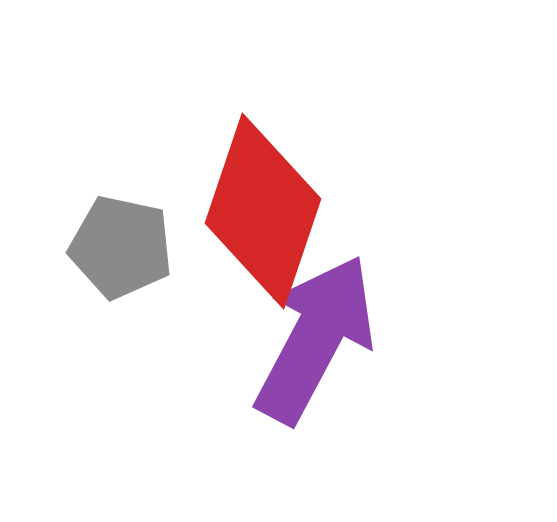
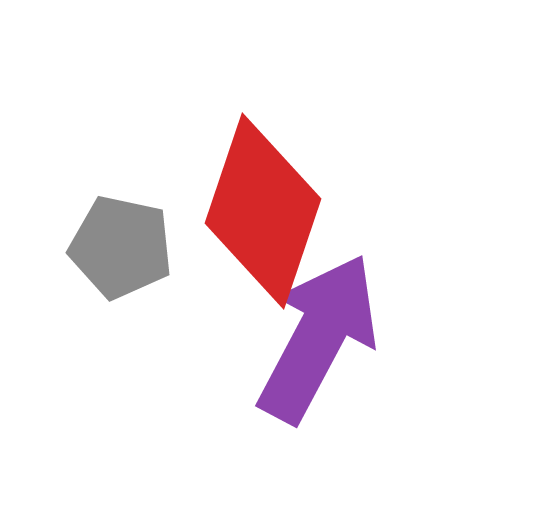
purple arrow: moved 3 px right, 1 px up
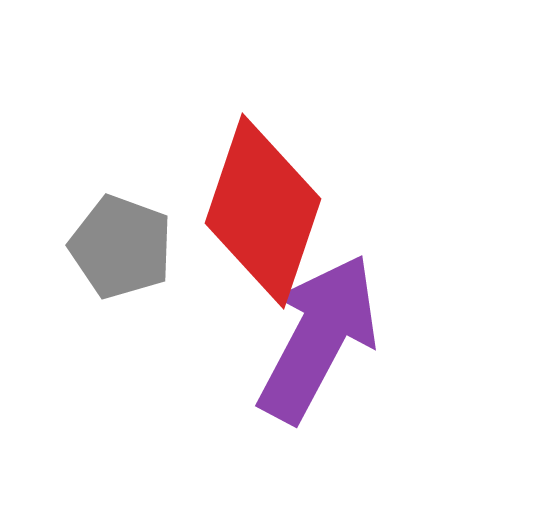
gray pentagon: rotated 8 degrees clockwise
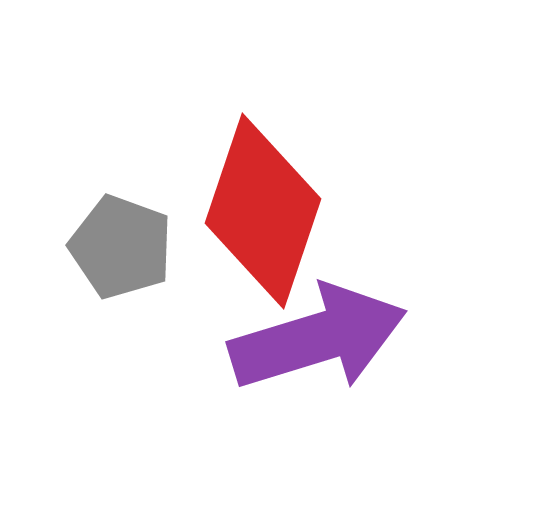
purple arrow: rotated 45 degrees clockwise
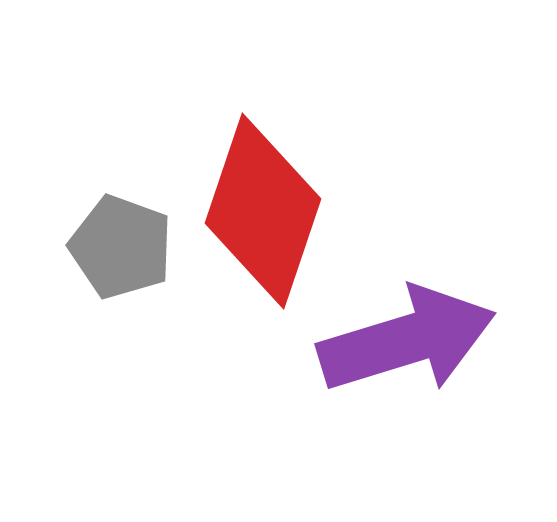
purple arrow: moved 89 px right, 2 px down
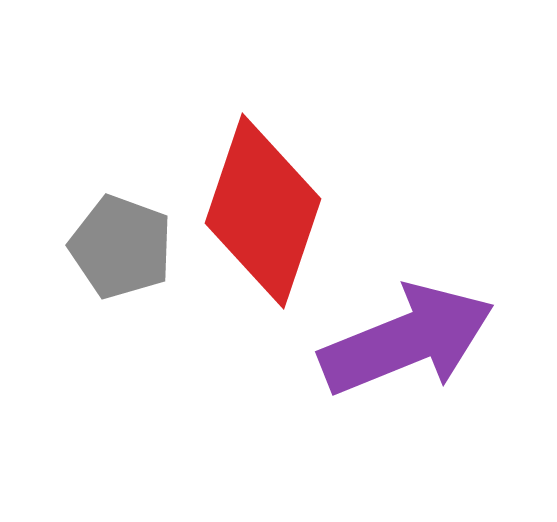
purple arrow: rotated 5 degrees counterclockwise
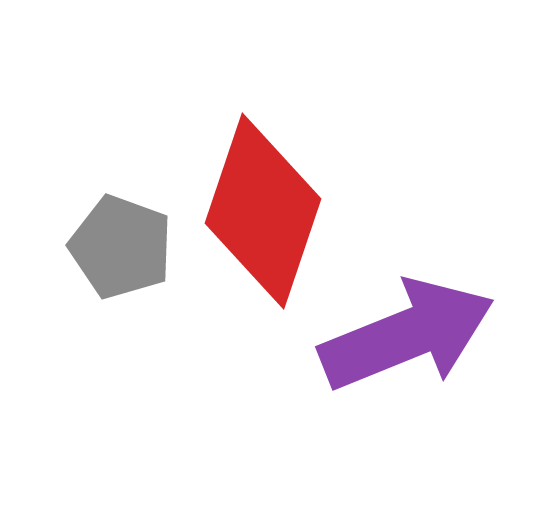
purple arrow: moved 5 px up
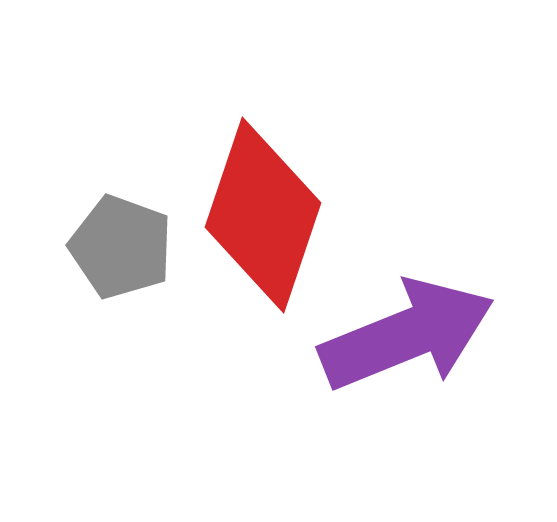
red diamond: moved 4 px down
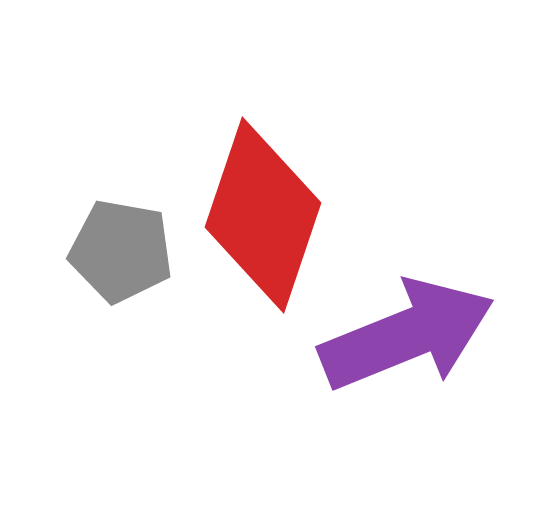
gray pentagon: moved 4 px down; rotated 10 degrees counterclockwise
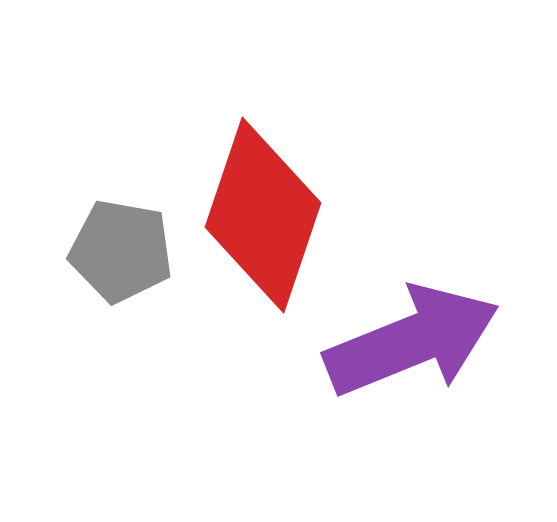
purple arrow: moved 5 px right, 6 px down
